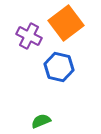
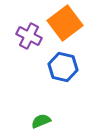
orange square: moved 1 px left
blue hexagon: moved 4 px right
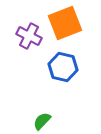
orange square: rotated 16 degrees clockwise
green semicircle: moved 1 px right; rotated 24 degrees counterclockwise
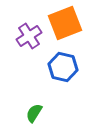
purple cross: rotated 30 degrees clockwise
green semicircle: moved 8 px left, 8 px up; rotated 12 degrees counterclockwise
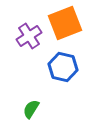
green semicircle: moved 3 px left, 4 px up
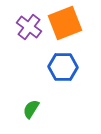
purple cross: moved 9 px up; rotated 20 degrees counterclockwise
blue hexagon: rotated 12 degrees counterclockwise
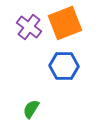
blue hexagon: moved 1 px right, 1 px up
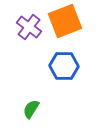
orange square: moved 2 px up
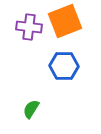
purple cross: rotated 30 degrees counterclockwise
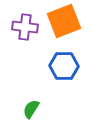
orange square: moved 1 px left
purple cross: moved 4 px left
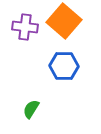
orange square: rotated 28 degrees counterclockwise
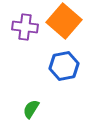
blue hexagon: rotated 12 degrees counterclockwise
